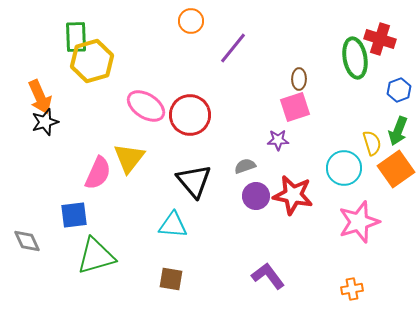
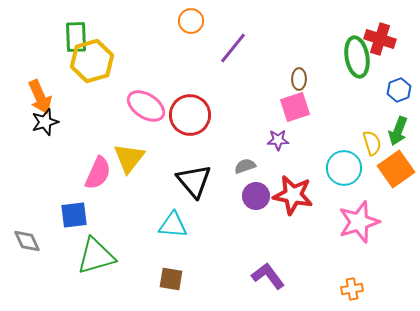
green ellipse: moved 2 px right, 1 px up
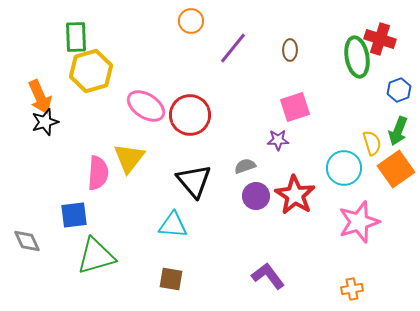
yellow hexagon: moved 1 px left, 10 px down
brown ellipse: moved 9 px left, 29 px up
pink semicircle: rotated 20 degrees counterclockwise
red star: moved 2 px right; rotated 21 degrees clockwise
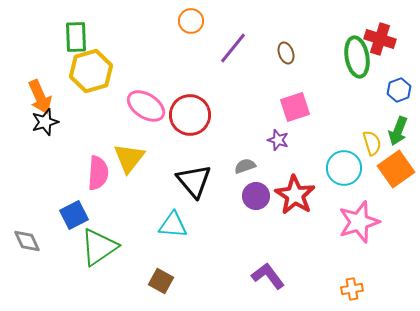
brown ellipse: moved 4 px left, 3 px down; rotated 20 degrees counterclockwise
purple star: rotated 20 degrees clockwise
blue square: rotated 20 degrees counterclockwise
green triangle: moved 3 px right, 9 px up; rotated 18 degrees counterclockwise
brown square: moved 10 px left, 2 px down; rotated 20 degrees clockwise
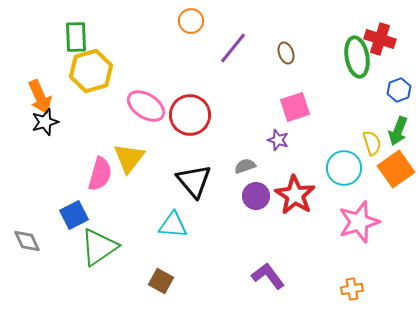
pink semicircle: moved 2 px right, 1 px down; rotated 12 degrees clockwise
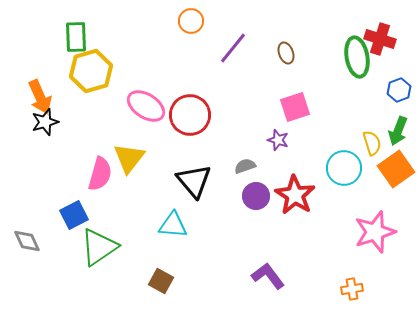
pink star: moved 16 px right, 10 px down
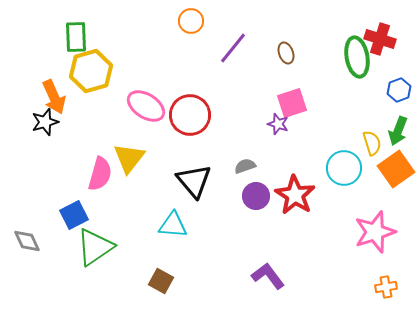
orange arrow: moved 14 px right
pink square: moved 3 px left, 4 px up
purple star: moved 16 px up
green triangle: moved 4 px left
orange cross: moved 34 px right, 2 px up
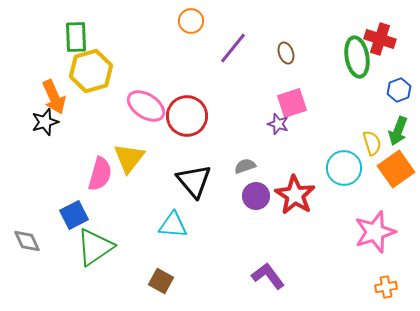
red circle: moved 3 px left, 1 px down
